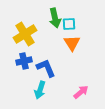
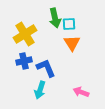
pink arrow: rotated 119 degrees counterclockwise
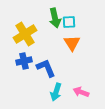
cyan square: moved 2 px up
cyan arrow: moved 16 px right, 2 px down
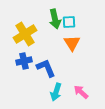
green arrow: moved 1 px down
pink arrow: rotated 21 degrees clockwise
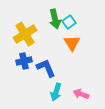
cyan square: rotated 32 degrees counterclockwise
pink arrow: moved 2 px down; rotated 21 degrees counterclockwise
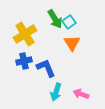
green arrow: rotated 18 degrees counterclockwise
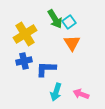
blue L-shape: moved 1 px down; rotated 65 degrees counterclockwise
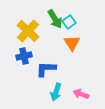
yellow cross: moved 3 px right, 3 px up; rotated 15 degrees counterclockwise
blue cross: moved 5 px up
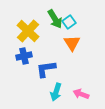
blue L-shape: rotated 10 degrees counterclockwise
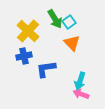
orange triangle: rotated 12 degrees counterclockwise
cyan arrow: moved 24 px right, 11 px up
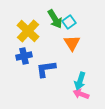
orange triangle: rotated 12 degrees clockwise
